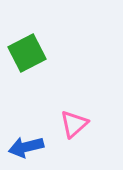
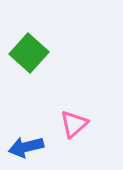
green square: moved 2 px right; rotated 21 degrees counterclockwise
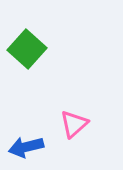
green square: moved 2 px left, 4 px up
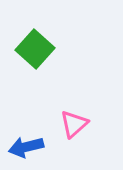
green square: moved 8 px right
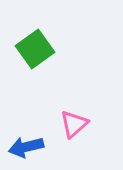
green square: rotated 12 degrees clockwise
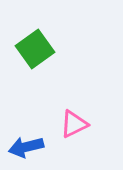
pink triangle: rotated 16 degrees clockwise
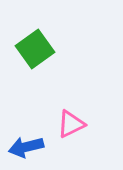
pink triangle: moved 3 px left
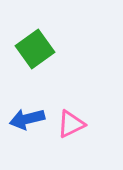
blue arrow: moved 1 px right, 28 px up
